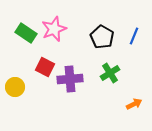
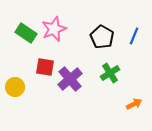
red square: rotated 18 degrees counterclockwise
purple cross: rotated 35 degrees counterclockwise
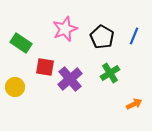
pink star: moved 11 px right
green rectangle: moved 5 px left, 10 px down
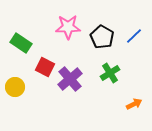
pink star: moved 3 px right, 2 px up; rotated 20 degrees clockwise
blue line: rotated 24 degrees clockwise
red square: rotated 18 degrees clockwise
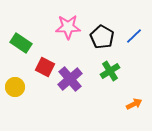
green cross: moved 2 px up
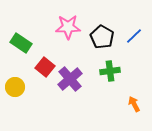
red square: rotated 12 degrees clockwise
green cross: rotated 24 degrees clockwise
orange arrow: rotated 91 degrees counterclockwise
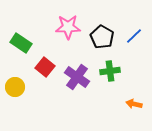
purple cross: moved 7 px right, 2 px up; rotated 15 degrees counterclockwise
orange arrow: rotated 49 degrees counterclockwise
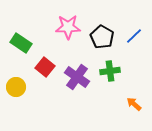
yellow circle: moved 1 px right
orange arrow: rotated 28 degrees clockwise
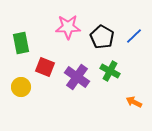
green rectangle: rotated 45 degrees clockwise
red square: rotated 18 degrees counterclockwise
green cross: rotated 36 degrees clockwise
yellow circle: moved 5 px right
orange arrow: moved 2 px up; rotated 14 degrees counterclockwise
